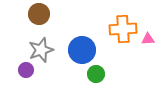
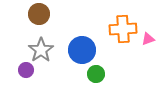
pink triangle: rotated 16 degrees counterclockwise
gray star: rotated 15 degrees counterclockwise
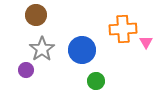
brown circle: moved 3 px left, 1 px down
pink triangle: moved 2 px left, 3 px down; rotated 40 degrees counterclockwise
gray star: moved 1 px right, 1 px up
green circle: moved 7 px down
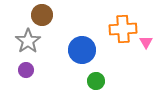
brown circle: moved 6 px right
gray star: moved 14 px left, 8 px up
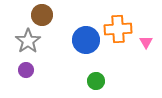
orange cross: moved 5 px left
blue circle: moved 4 px right, 10 px up
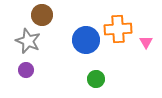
gray star: rotated 15 degrees counterclockwise
green circle: moved 2 px up
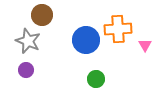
pink triangle: moved 1 px left, 3 px down
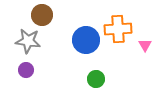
gray star: rotated 15 degrees counterclockwise
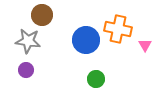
orange cross: rotated 16 degrees clockwise
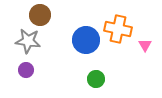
brown circle: moved 2 px left
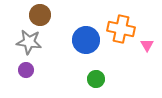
orange cross: moved 3 px right
gray star: moved 1 px right, 1 px down
pink triangle: moved 2 px right
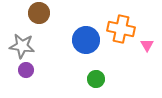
brown circle: moved 1 px left, 2 px up
gray star: moved 7 px left, 4 px down
